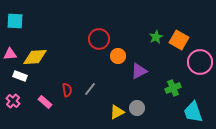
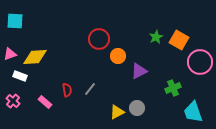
pink triangle: rotated 16 degrees counterclockwise
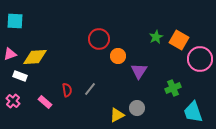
pink circle: moved 3 px up
purple triangle: rotated 30 degrees counterclockwise
yellow triangle: moved 3 px down
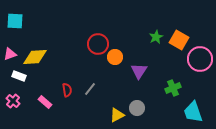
red circle: moved 1 px left, 5 px down
orange circle: moved 3 px left, 1 px down
white rectangle: moved 1 px left
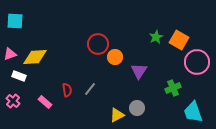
pink circle: moved 3 px left, 3 px down
